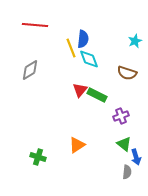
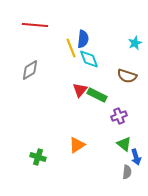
cyan star: moved 2 px down
brown semicircle: moved 3 px down
purple cross: moved 2 px left
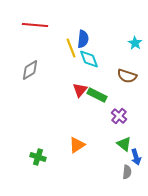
cyan star: rotated 16 degrees counterclockwise
purple cross: rotated 28 degrees counterclockwise
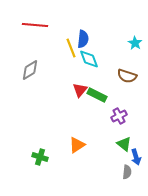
purple cross: rotated 21 degrees clockwise
green cross: moved 2 px right
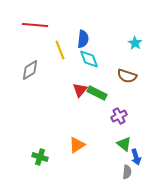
yellow line: moved 11 px left, 2 px down
green rectangle: moved 2 px up
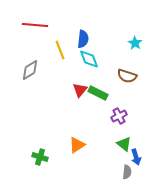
green rectangle: moved 1 px right
